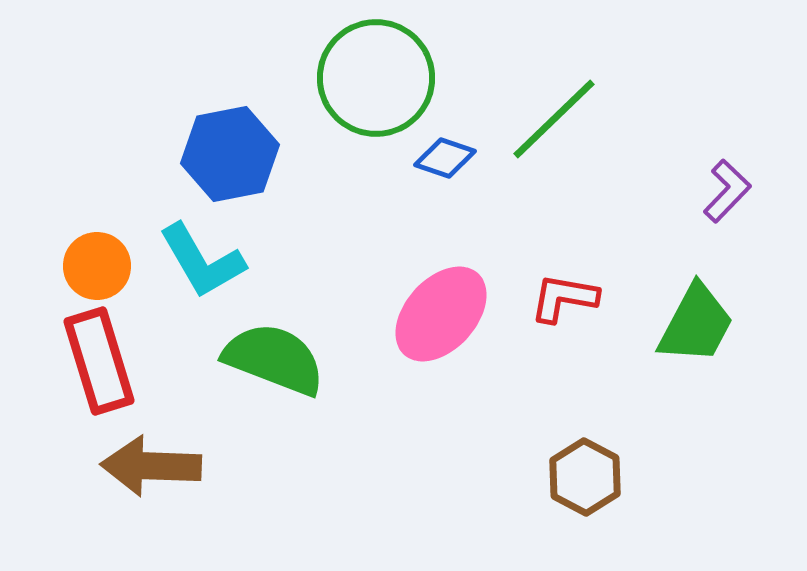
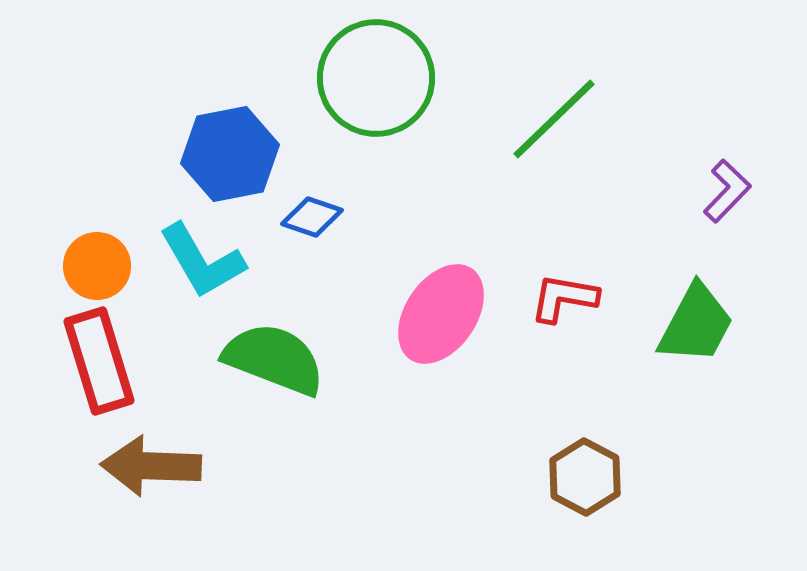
blue diamond: moved 133 px left, 59 px down
pink ellipse: rotated 8 degrees counterclockwise
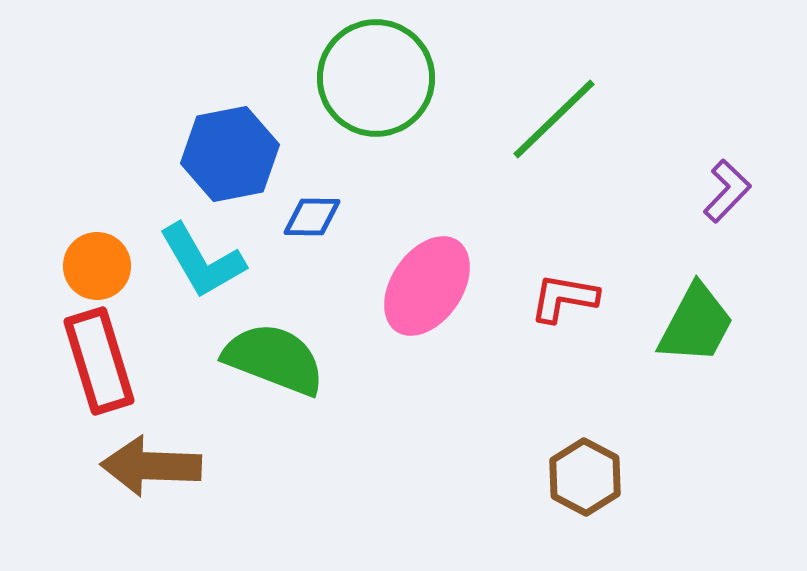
blue diamond: rotated 18 degrees counterclockwise
pink ellipse: moved 14 px left, 28 px up
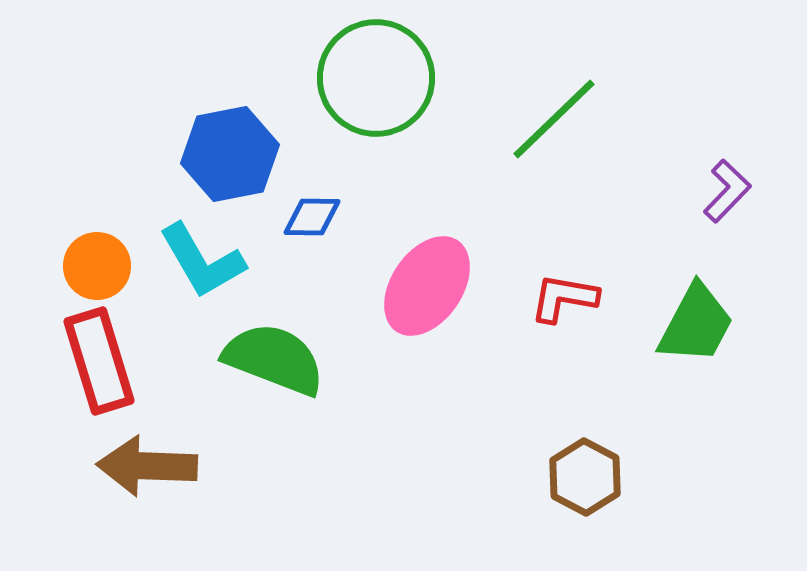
brown arrow: moved 4 px left
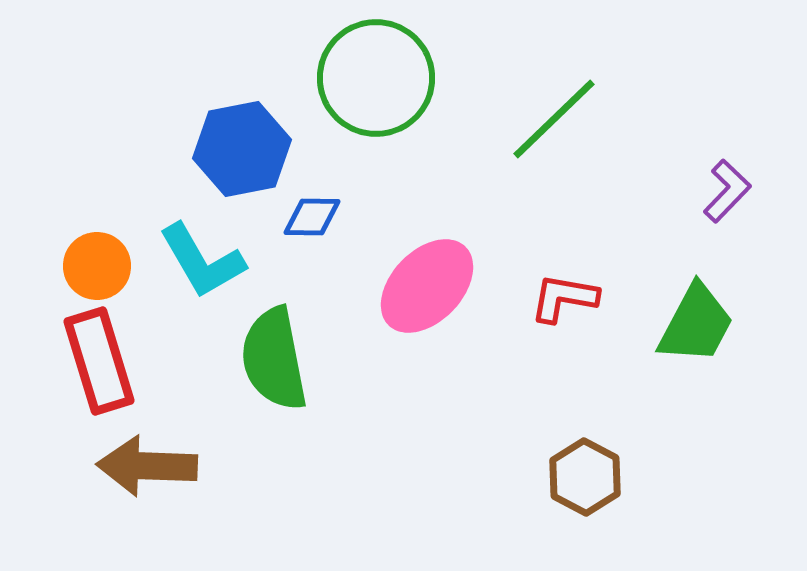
blue hexagon: moved 12 px right, 5 px up
pink ellipse: rotated 10 degrees clockwise
green semicircle: rotated 122 degrees counterclockwise
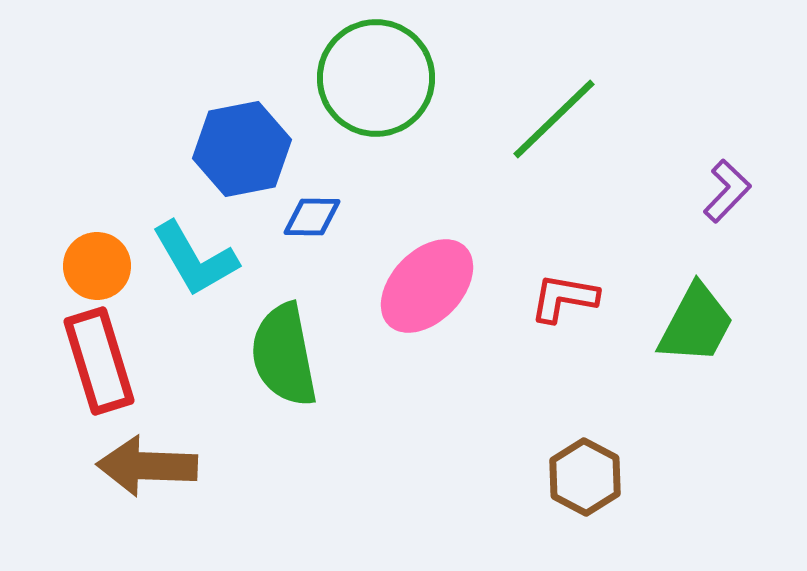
cyan L-shape: moved 7 px left, 2 px up
green semicircle: moved 10 px right, 4 px up
